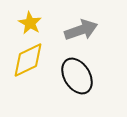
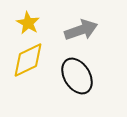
yellow star: moved 2 px left
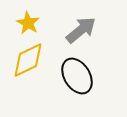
gray arrow: rotated 20 degrees counterclockwise
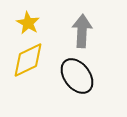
gray arrow: moved 1 px right, 1 px down; rotated 48 degrees counterclockwise
black ellipse: rotated 6 degrees counterclockwise
